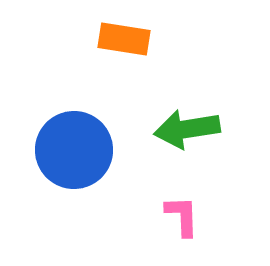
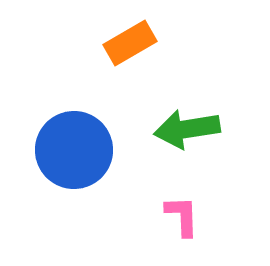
orange rectangle: moved 6 px right, 4 px down; rotated 39 degrees counterclockwise
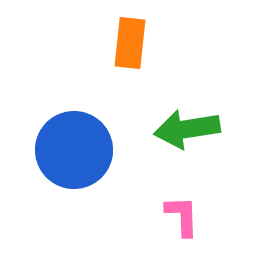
orange rectangle: rotated 54 degrees counterclockwise
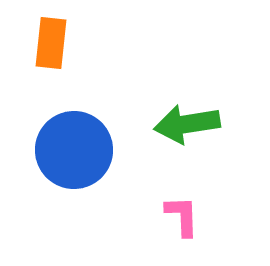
orange rectangle: moved 79 px left
green arrow: moved 5 px up
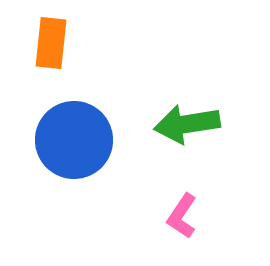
blue circle: moved 10 px up
pink L-shape: rotated 144 degrees counterclockwise
